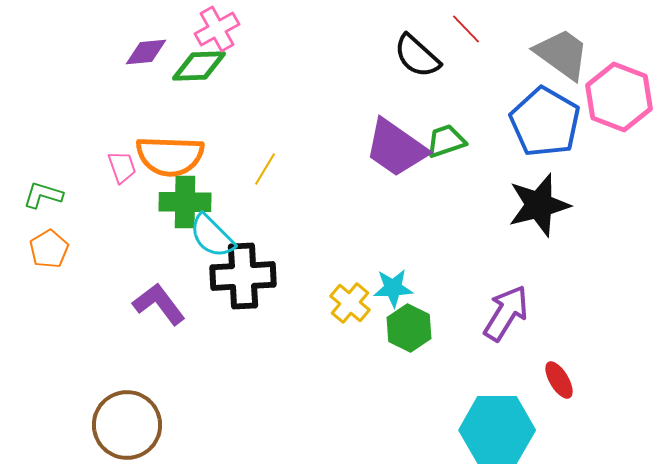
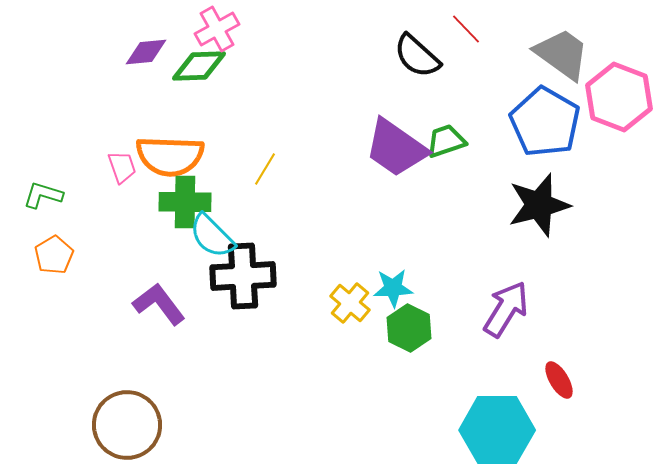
orange pentagon: moved 5 px right, 6 px down
purple arrow: moved 4 px up
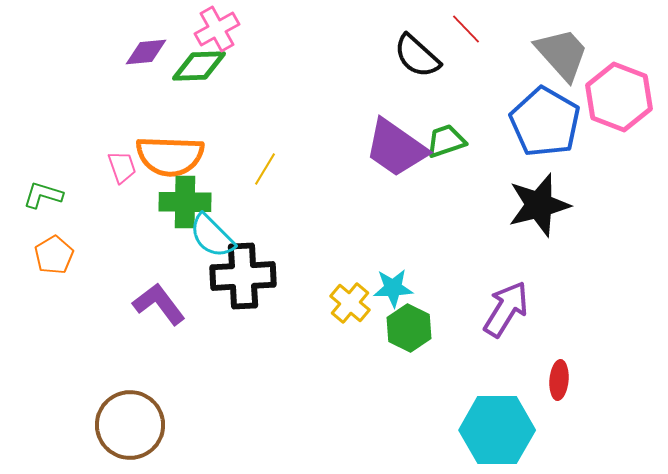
gray trapezoid: rotated 12 degrees clockwise
red ellipse: rotated 36 degrees clockwise
brown circle: moved 3 px right
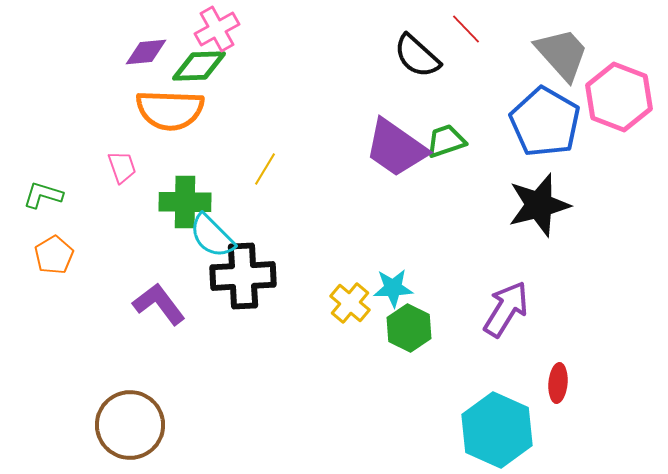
orange semicircle: moved 46 px up
red ellipse: moved 1 px left, 3 px down
cyan hexagon: rotated 24 degrees clockwise
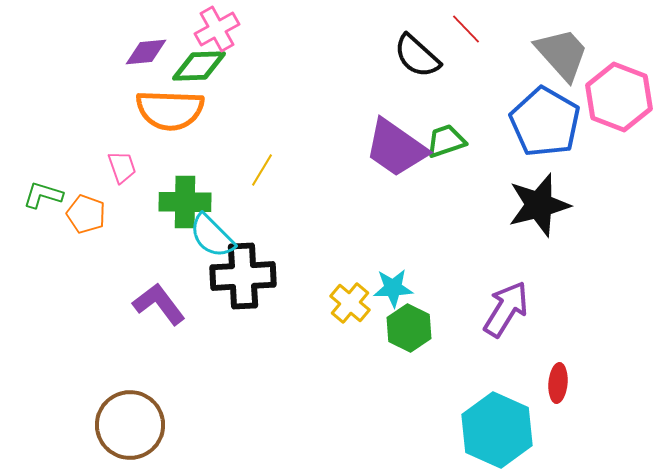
yellow line: moved 3 px left, 1 px down
orange pentagon: moved 32 px right, 41 px up; rotated 21 degrees counterclockwise
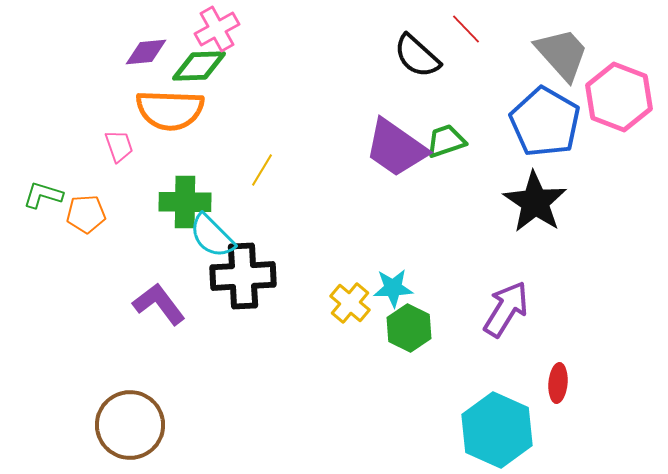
pink trapezoid: moved 3 px left, 21 px up
black star: moved 4 px left, 3 px up; rotated 24 degrees counterclockwise
orange pentagon: rotated 24 degrees counterclockwise
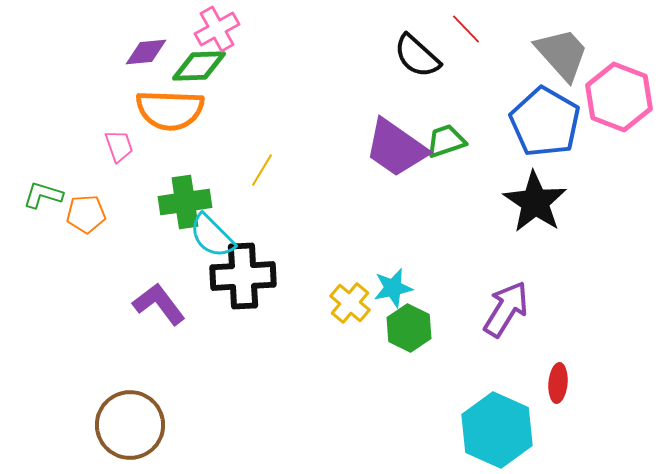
green cross: rotated 9 degrees counterclockwise
cyan star: rotated 9 degrees counterclockwise
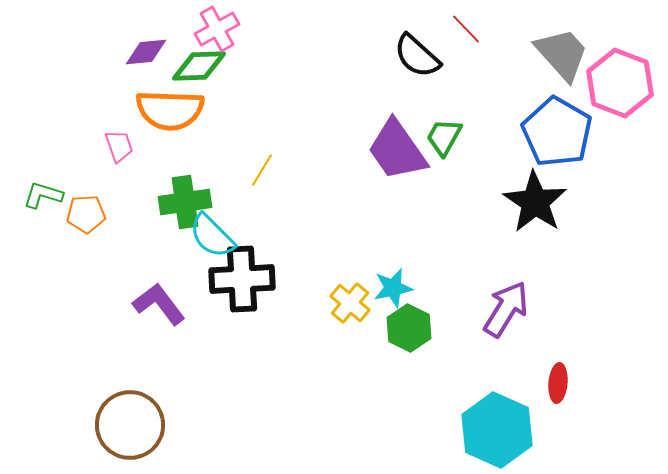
pink hexagon: moved 1 px right, 14 px up
blue pentagon: moved 12 px right, 10 px down
green trapezoid: moved 2 px left, 4 px up; rotated 42 degrees counterclockwise
purple trapezoid: moved 1 px right, 2 px down; rotated 20 degrees clockwise
black cross: moved 1 px left, 3 px down
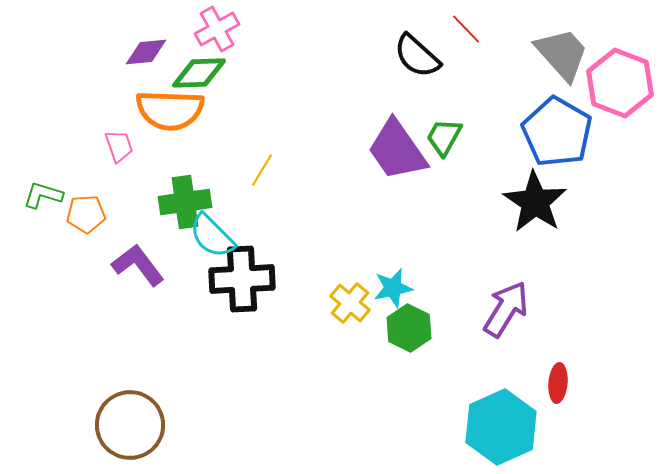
green diamond: moved 7 px down
purple L-shape: moved 21 px left, 39 px up
cyan hexagon: moved 4 px right, 3 px up; rotated 12 degrees clockwise
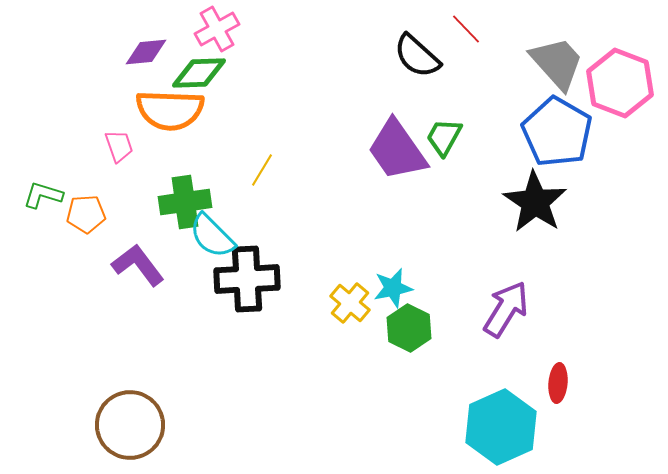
gray trapezoid: moved 5 px left, 9 px down
black cross: moved 5 px right
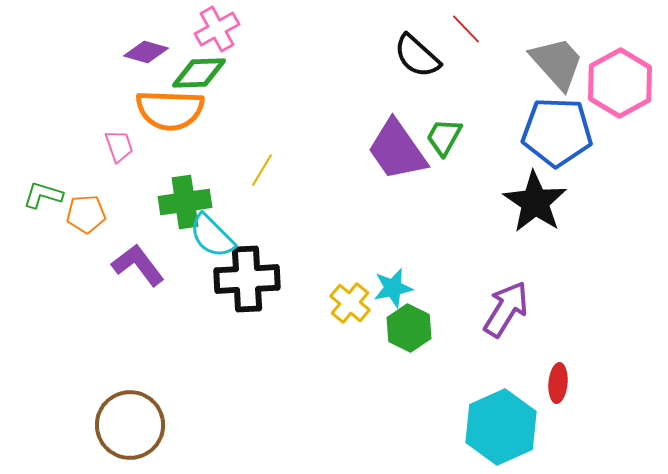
purple diamond: rotated 21 degrees clockwise
pink hexagon: rotated 10 degrees clockwise
blue pentagon: rotated 28 degrees counterclockwise
